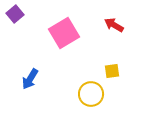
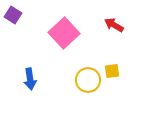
purple square: moved 2 px left, 1 px down; rotated 18 degrees counterclockwise
pink square: rotated 12 degrees counterclockwise
blue arrow: rotated 40 degrees counterclockwise
yellow circle: moved 3 px left, 14 px up
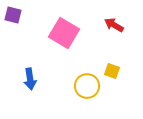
purple square: rotated 18 degrees counterclockwise
pink square: rotated 16 degrees counterclockwise
yellow square: rotated 28 degrees clockwise
yellow circle: moved 1 px left, 6 px down
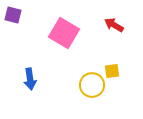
yellow square: rotated 28 degrees counterclockwise
yellow circle: moved 5 px right, 1 px up
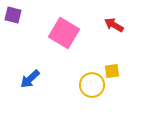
blue arrow: rotated 55 degrees clockwise
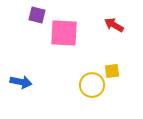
purple square: moved 24 px right
pink square: rotated 28 degrees counterclockwise
blue arrow: moved 9 px left, 3 px down; rotated 125 degrees counterclockwise
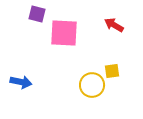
purple square: moved 1 px up
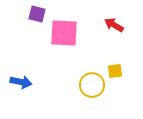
yellow square: moved 3 px right
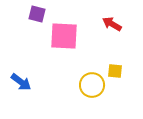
red arrow: moved 2 px left, 1 px up
pink square: moved 3 px down
yellow square: rotated 14 degrees clockwise
blue arrow: rotated 25 degrees clockwise
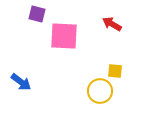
yellow circle: moved 8 px right, 6 px down
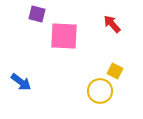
red arrow: rotated 18 degrees clockwise
yellow square: rotated 21 degrees clockwise
